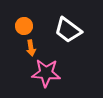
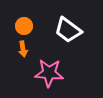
orange arrow: moved 8 px left, 1 px down
pink star: moved 3 px right
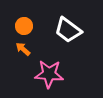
orange arrow: rotated 140 degrees clockwise
pink star: moved 1 px down
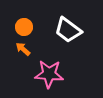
orange circle: moved 1 px down
